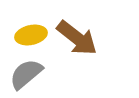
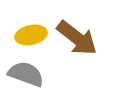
gray semicircle: rotated 60 degrees clockwise
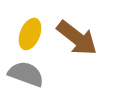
yellow ellipse: moved 1 px left, 1 px up; rotated 56 degrees counterclockwise
